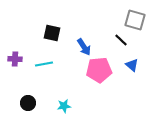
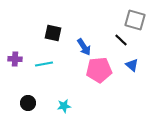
black square: moved 1 px right
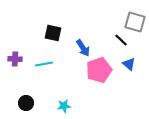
gray square: moved 2 px down
blue arrow: moved 1 px left, 1 px down
blue triangle: moved 3 px left, 1 px up
pink pentagon: rotated 15 degrees counterclockwise
black circle: moved 2 px left
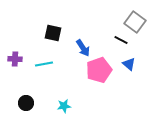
gray square: rotated 20 degrees clockwise
black line: rotated 16 degrees counterclockwise
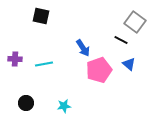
black square: moved 12 px left, 17 px up
